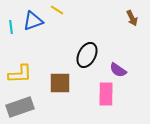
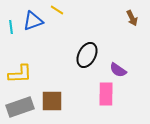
brown square: moved 8 px left, 18 px down
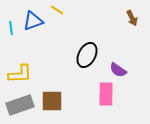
cyan line: moved 1 px down
gray rectangle: moved 2 px up
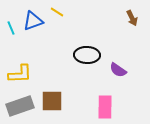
yellow line: moved 2 px down
cyan line: rotated 16 degrees counterclockwise
black ellipse: rotated 65 degrees clockwise
pink rectangle: moved 1 px left, 13 px down
gray rectangle: moved 1 px down
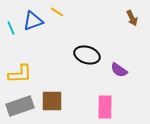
black ellipse: rotated 15 degrees clockwise
purple semicircle: moved 1 px right
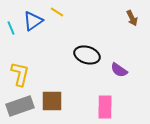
blue triangle: rotated 15 degrees counterclockwise
yellow L-shape: rotated 75 degrees counterclockwise
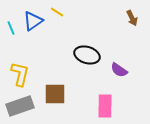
brown square: moved 3 px right, 7 px up
pink rectangle: moved 1 px up
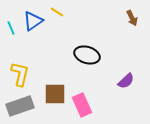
purple semicircle: moved 7 px right, 11 px down; rotated 78 degrees counterclockwise
pink rectangle: moved 23 px left, 1 px up; rotated 25 degrees counterclockwise
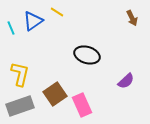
brown square: rotated 35 degrees counterclockwise
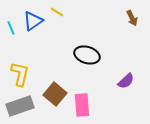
brown square: rotated 15 degrees counterclockwise
pink rectangle: rotated 20 degrees clockwise
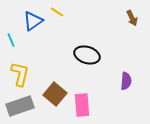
cyan line: moved 12 px down
purple semicircle: rotated 42 degrees counterclockwise
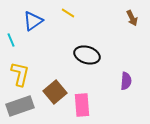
yellow line: moved 11 px right, 1 px down
brown square: moved 2 px up; rotated 10 degrees clockwise
